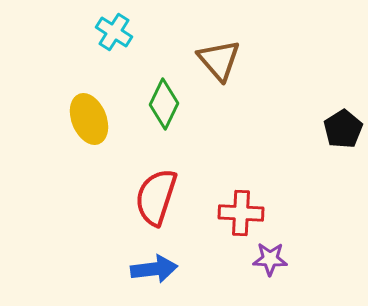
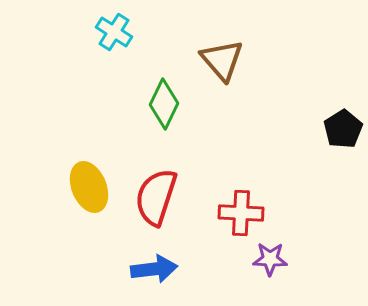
brown triangle: moved 3 px right
yellow ellipse: moved 68 px down
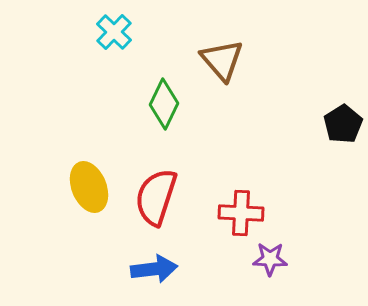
cyan cross: rotated 12 degrees clockwise
black pentagon: moved 5 px up
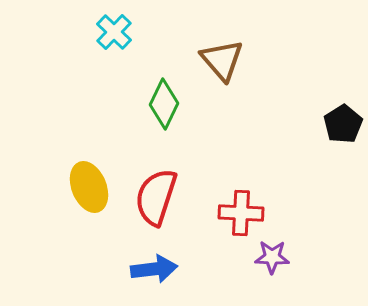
purple star: moved 2 px right, 2 px up
